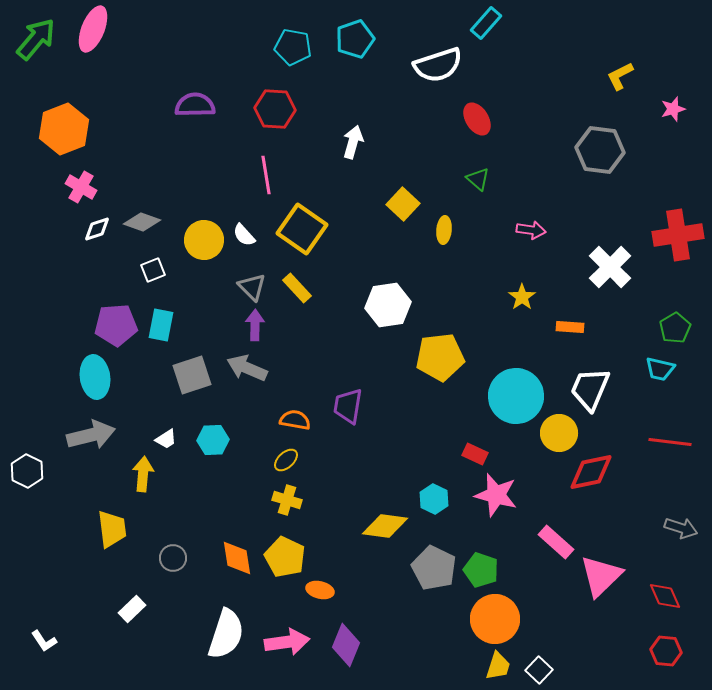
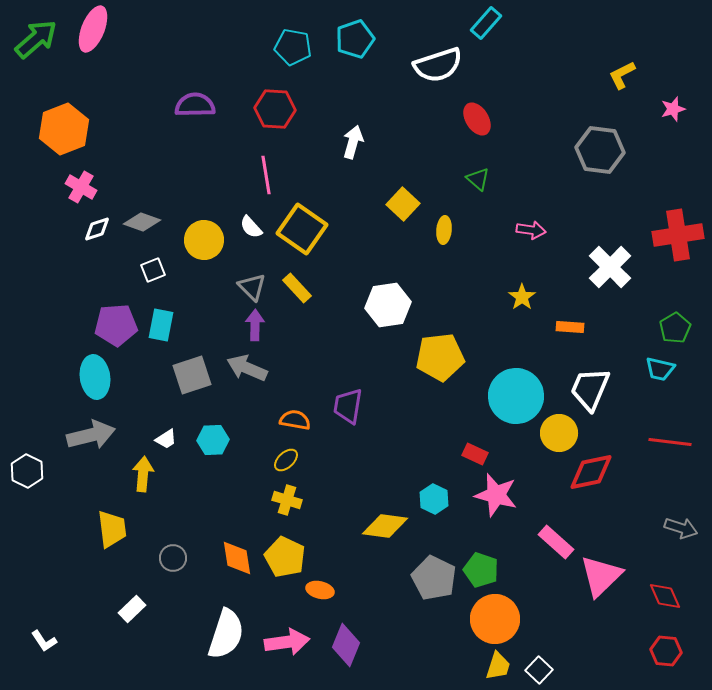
green arrow at (36, 39): rotated 9 degrees clockwise
yellow L-shape at (620, 76): moved 2 px right, 1 px up
white semicircle at (244, 235): moved 7 px right, 8 px up
gray pentagon at (434, 568): moved 10 px down
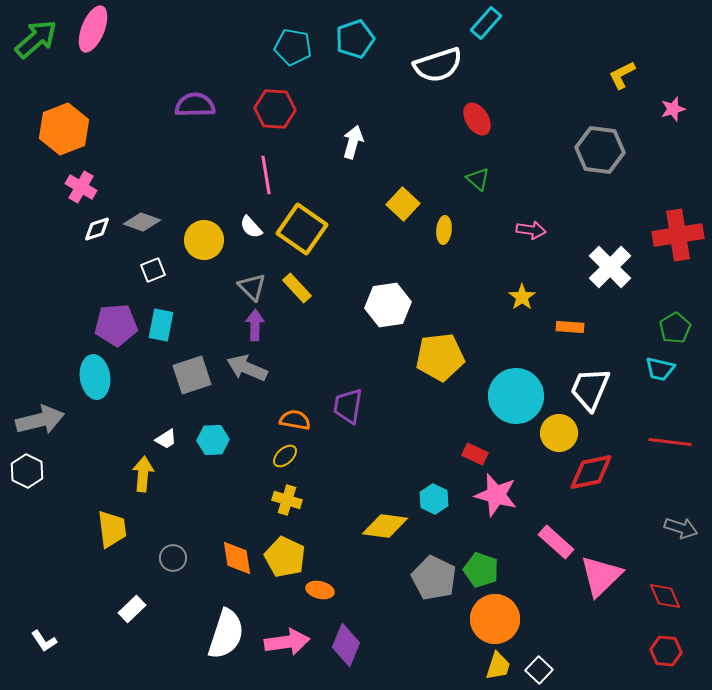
gray arrow at (91, 435): moved 51 px left, 15 px up
yellow ellipse at (286, 460): moved 1 px left, 4 px up
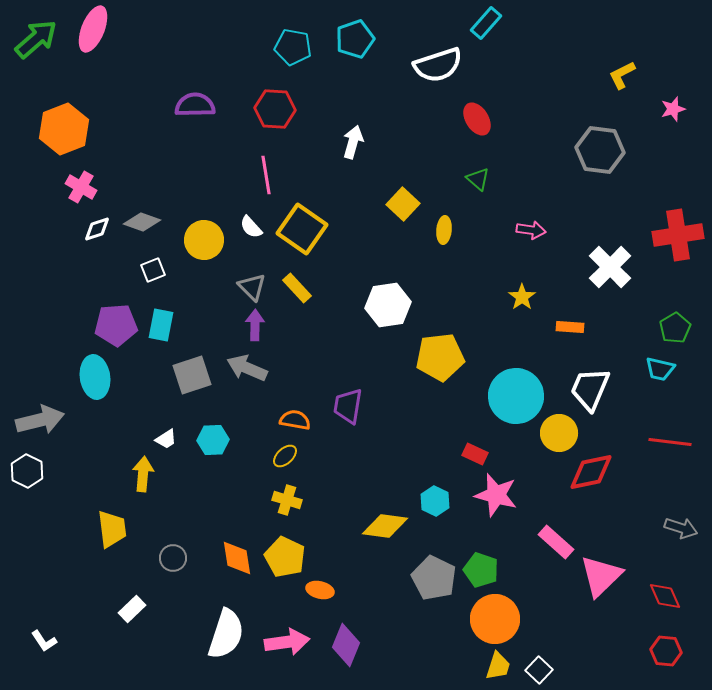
cyan hexagon at (434, 499): moved 1 px right, 2 px down
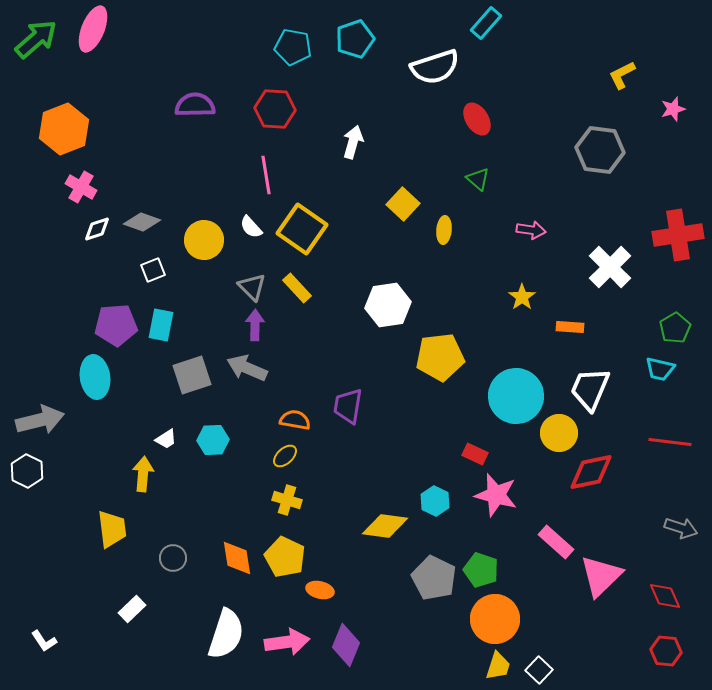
white semicircle at (438, 65): moved 3 px left, 2 px down
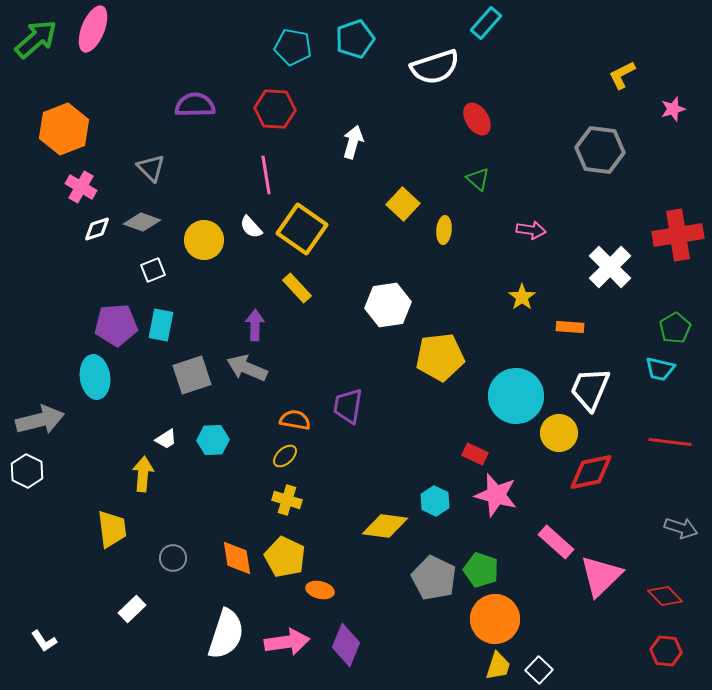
gray triangle at (252, 287): moved 101 px left, 119 px up
red diamond at (665, 596): rotated 20 degrees counterclockwise
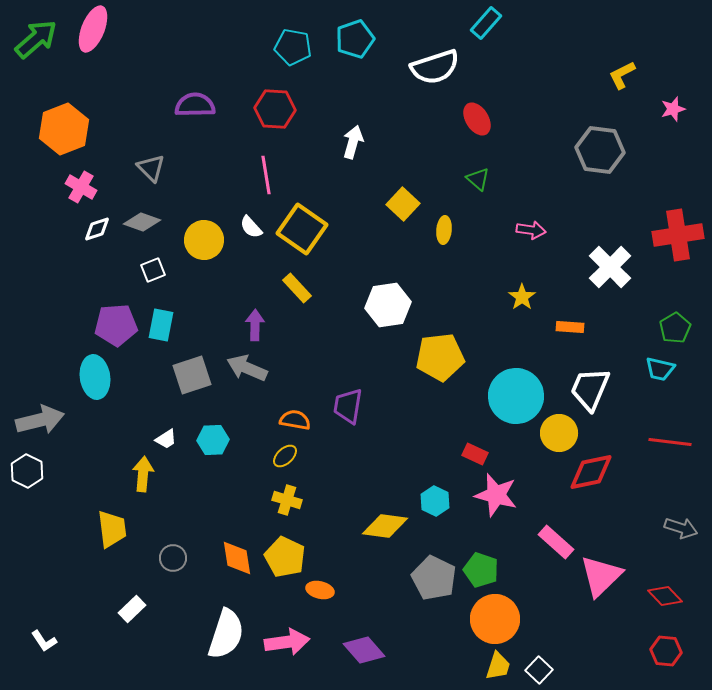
purple diamond at (346, 645): moved 18 px right, 5 px down; rotated 63 degrees counterclockwise
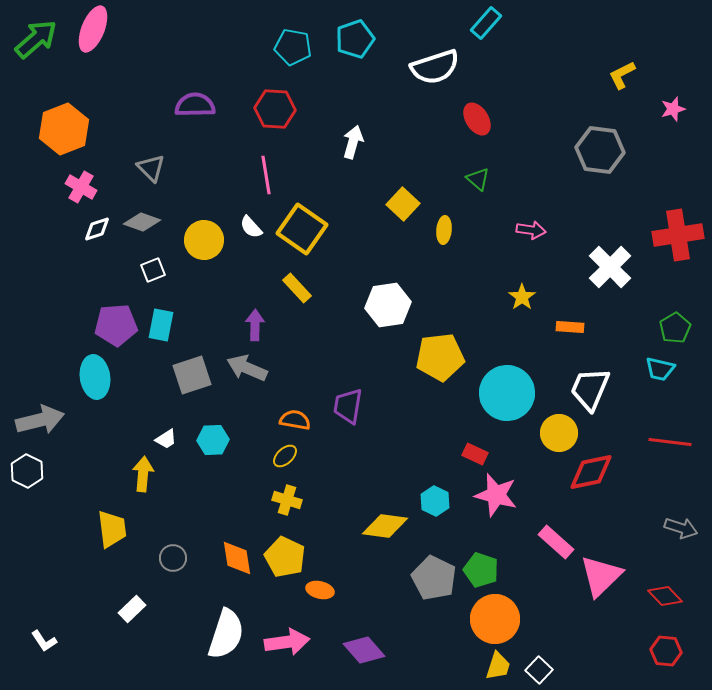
cyan circle at (516, 396): moved 9 px left, 3 px up
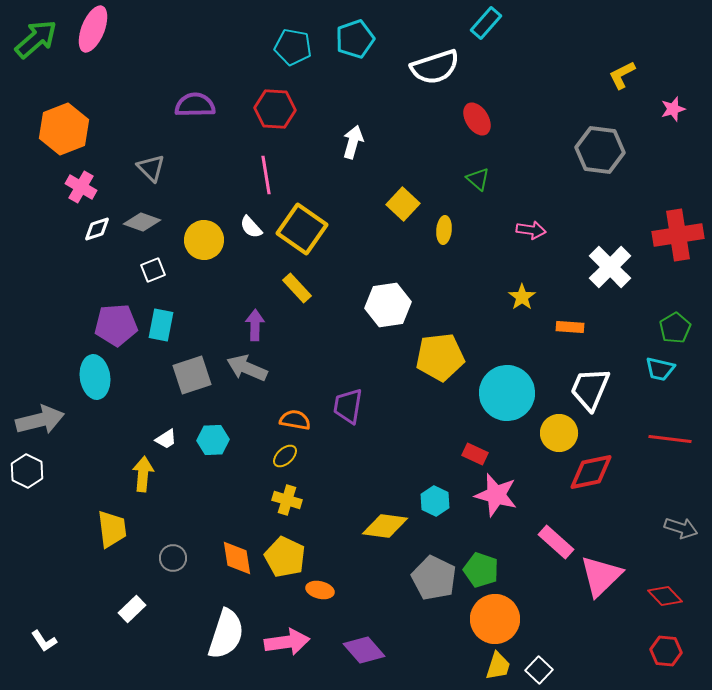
red line at (670, 442): moved 3 px up
